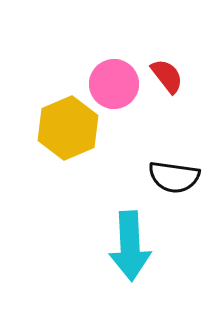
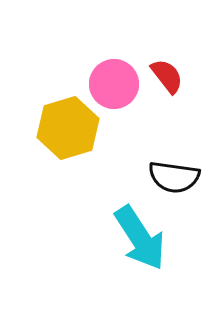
yellow hexagon: rotated 6 degrees clockwise
cyan arrow: moved 10 px right, 8 px up; rotated 30 degrees counterclockwise
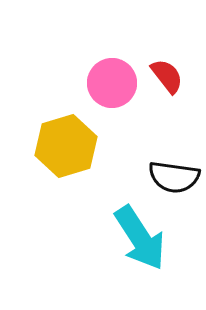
pink circle: moved 2 px left, 1 px up
yellow hexagon: moved 2 px left, 18 px down
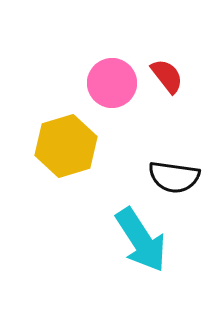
cyan arrow: moved 1 px right, 2 px down
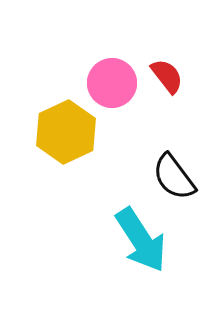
yellow hexagon: moved 14 px up; rotated 8 degrees counterclockwise
black semicircle: rotated 45 degrees clockwise
